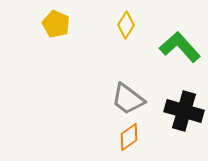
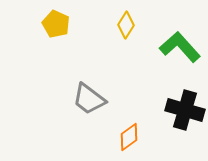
gray trapezoid: moved 39 px left
black cross: moved 1 px right, 1 px up
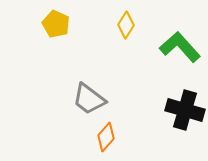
orange diamond: moved 23 px left; rotated 12 degrees counterclockwise
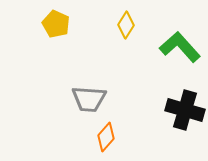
gray trapezoid: rotated 33 degrees counterclockwise
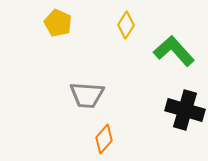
yellow pentagon: moved 2 px right, 1 px up
green L-shape: moved 6 px left, 4 px down
gray trapezoid: moved 2 px left, 4 px up
orange diamond: moved 2 px left, 2 px down
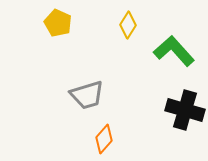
yellow diamond: moved 2 px right
gray trapezoid: rotated 21 degrees counterclockwise
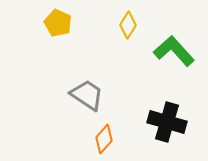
gray trapezoid: rotated 129 degrees counterclockwise
black cross: moved 18 px left, 12 px down
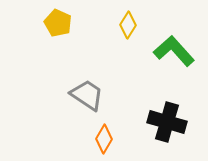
orange diamond: rotated 12 degrees counterclockwise
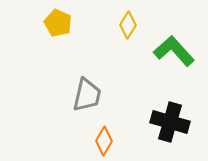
gray trapezoid: rotated 69 degrees clockwise
black cross: moved 3 px right
orange diamond: moved 2 px down
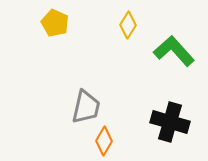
yellow pentagon: moved 3 px left
gray trapezoid: moved 1 px left, 12 px down
